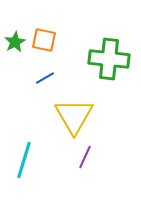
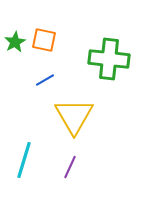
blue line: moved 2 px down
purple line: moved 15 px left, 10 px down
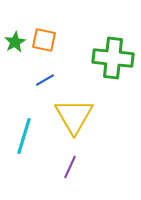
green cross: moved 4 px right, 1 px up
cyan line: moved 24 px up
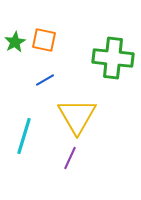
yellow triangle: moved 3 px right
purple line: moved 9 px up
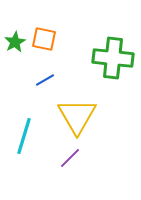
orange square: moved 1 px up
purple line: rotated 20 degrees clockwise
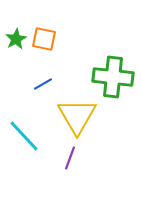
green star: moved 1 px right, 3 px up
green cross: moved 19 px down
blue line: moved 2 px left, 4 px down
cyan line: rotated 60 degrees counterclockwise
purple line: rotated 25 degrees counterclockwise
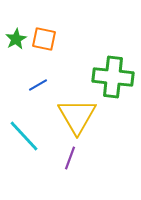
blue line: moved 5 px left, 1 px down
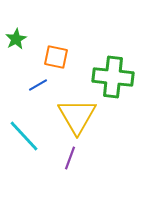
orange square: moved 12 px right, 18 px down
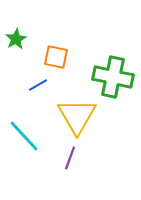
green cross: rotated 6 degrees clockwise
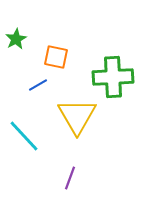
green cross: rotated 15 degrees counterclockwise
purple line: moved 20 px down
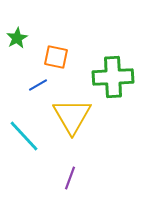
green star: moved 1 px right, 1 px up
yellow triangle: moved 5 px left
